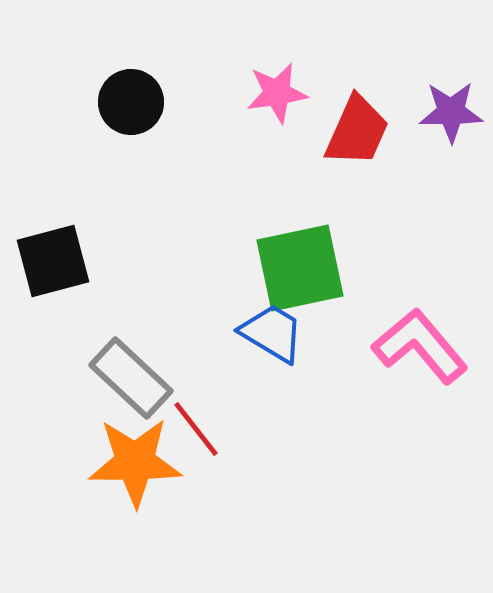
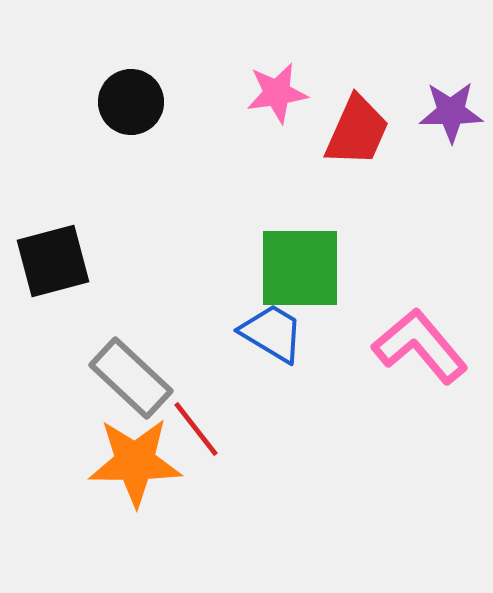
green square: rotated 12 degrees clockwise
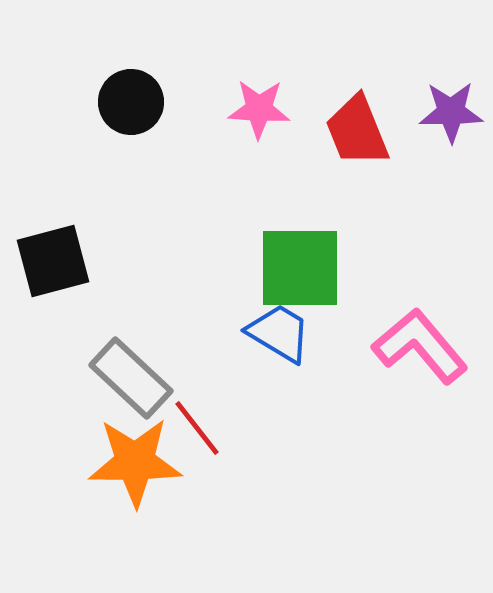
pink star: moved 18 px left, 16 px down; rotated 12 degrees clockwise
red trapezoid: rotated 134 degrees clockwise
blue trapezoid: moved 7 px right
red line: moved 1 px right, 1 px up
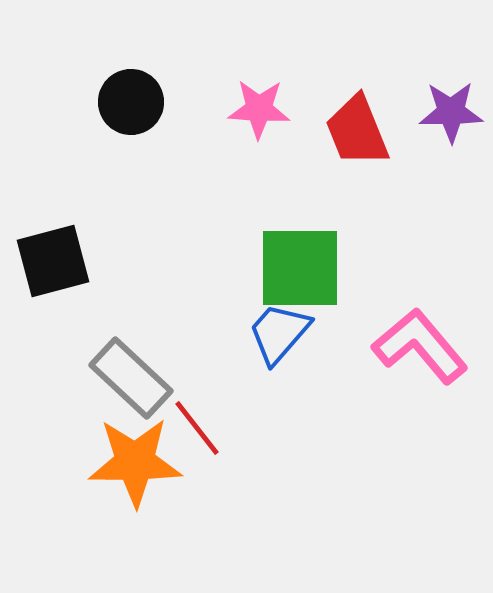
blue trapezoid: rotated 80 degrees counterclockwise
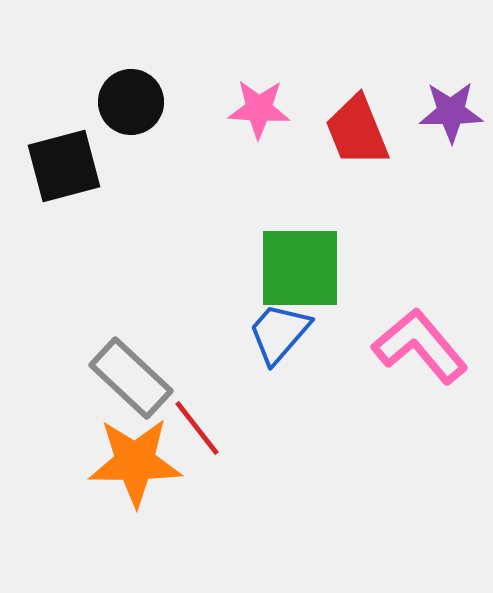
black square: moved 11 px right, 95 px up
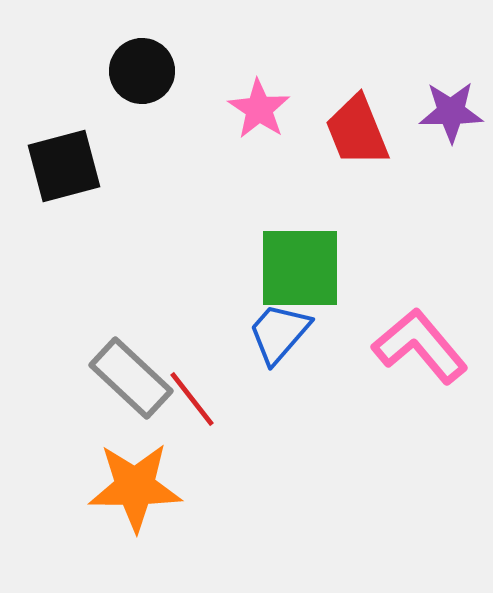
black circle: moved 11 px right, 31 px up
pink star: rotated 30 degrees clockwise
red line: moved 5 px left, 29 px up
orange star: moved 25 px down
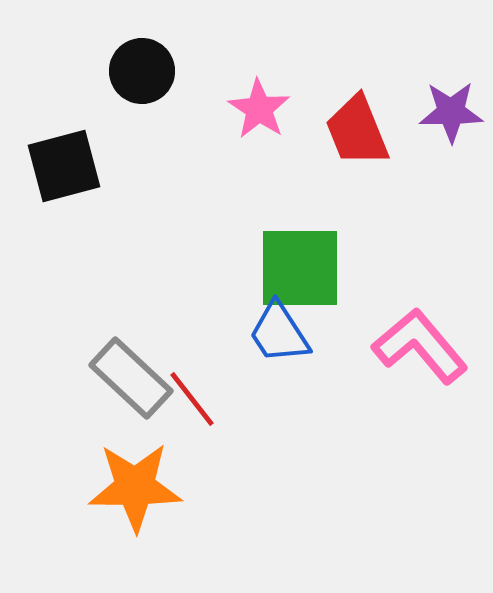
blue trapezoid: rotated 74 degrees counterclockwise
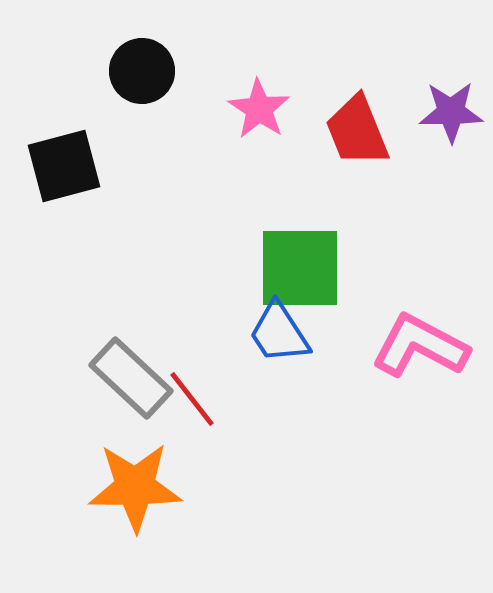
pink L-shape: rotated 22 degrees counterclockwise
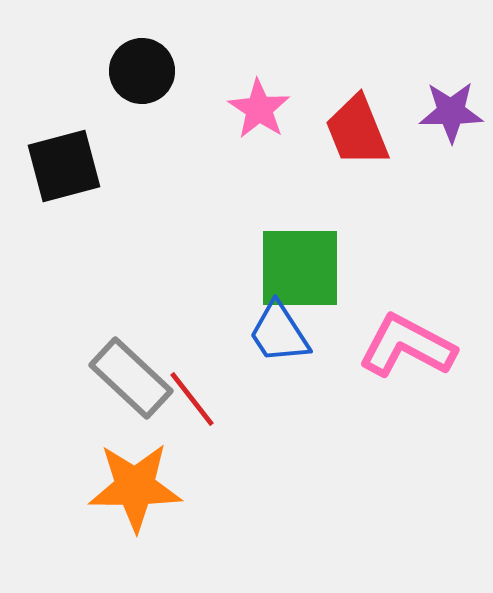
pink L-shape: moved 13 px left
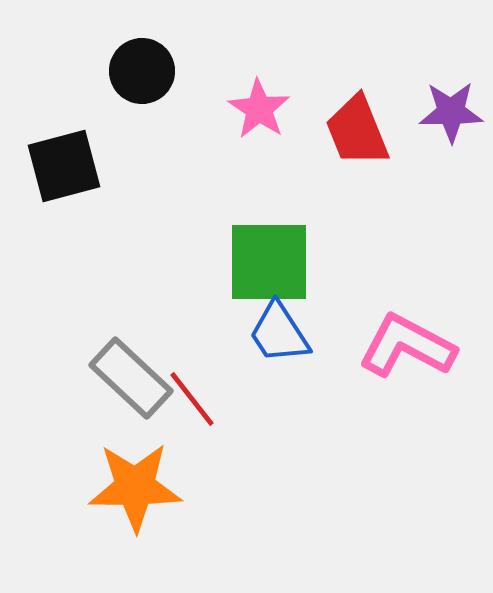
green square: moved 31 px left, 6 px up
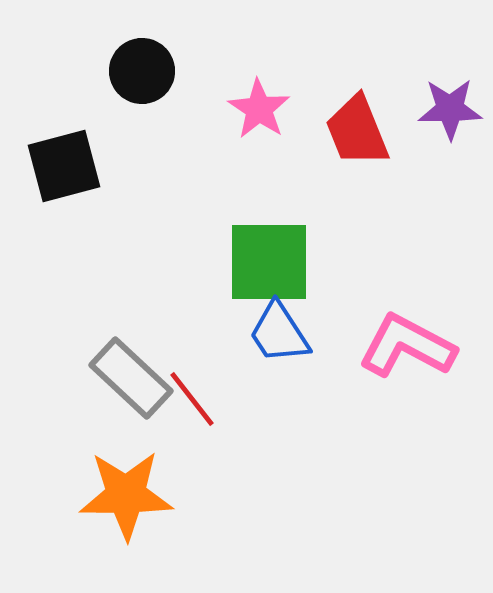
purple star: moved 1 px left, 3 px up
orange star: moved 9 px left, 8 px down
